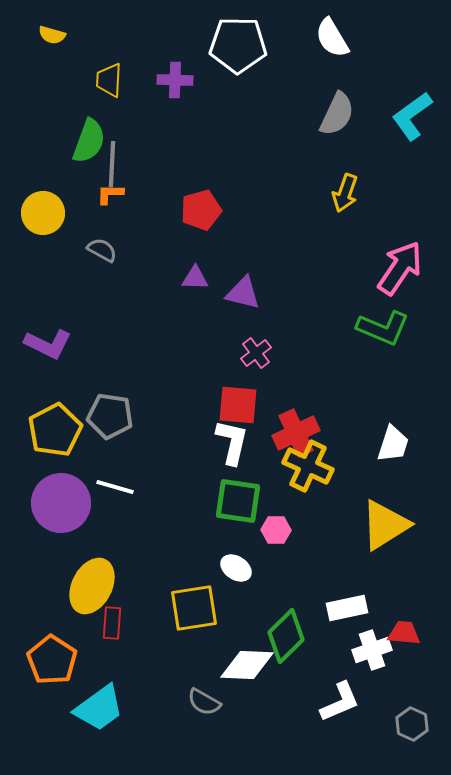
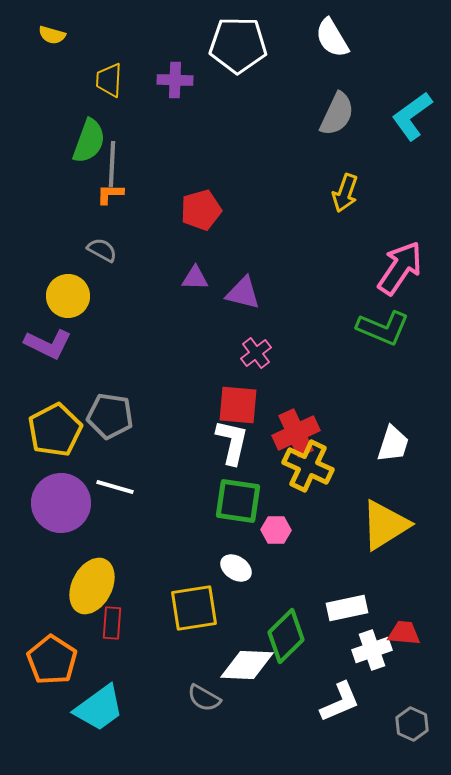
yellow circle at (43, 213): moved 25 px right, 83 px down
gray semicircle at (204, 702): moved 4 px up
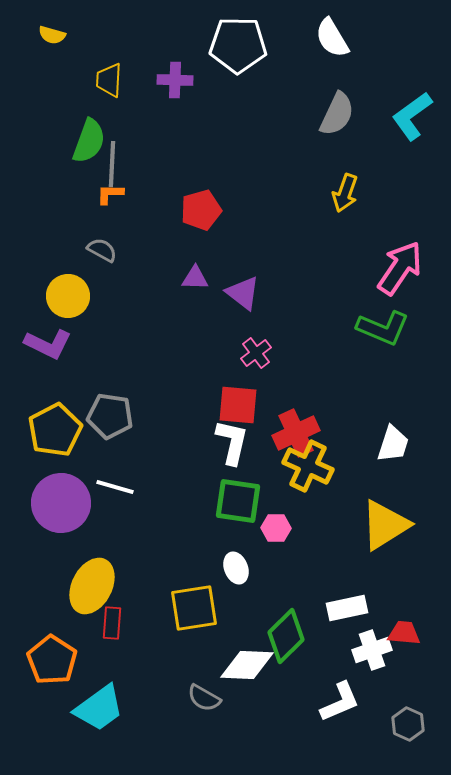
purple triangle at (243, 293): rotated 24 degrees clockwise
pink hexagon at (276, 530): moved 2 px up
white ellipse at (236, 568): rotated 36 degrees clockwise
gray hexagon at (412, 724): moved 4 px left
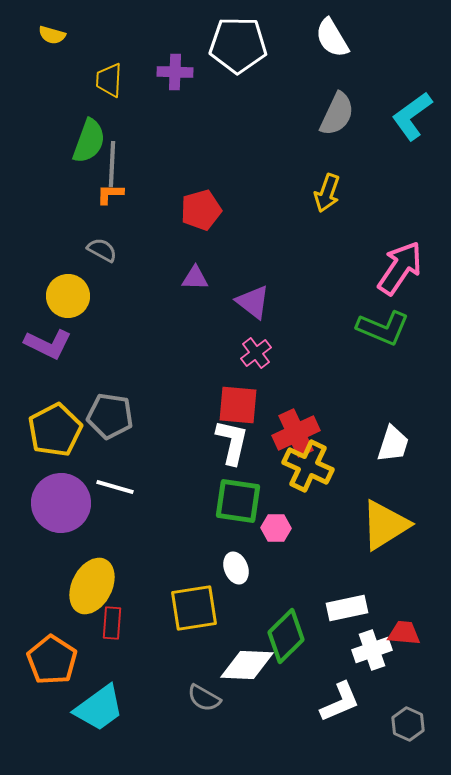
purple cross at (175, 80): moved 8 px up
yellow arrow at (345, 193): moved 18 px left
purple triangle at (243, 293): moved 10 px right, 9 px down
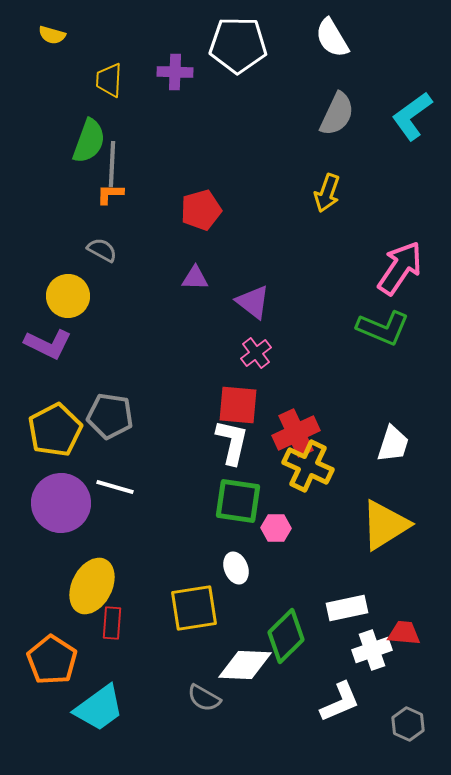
white diamond at (247, 665): moved 2 px left
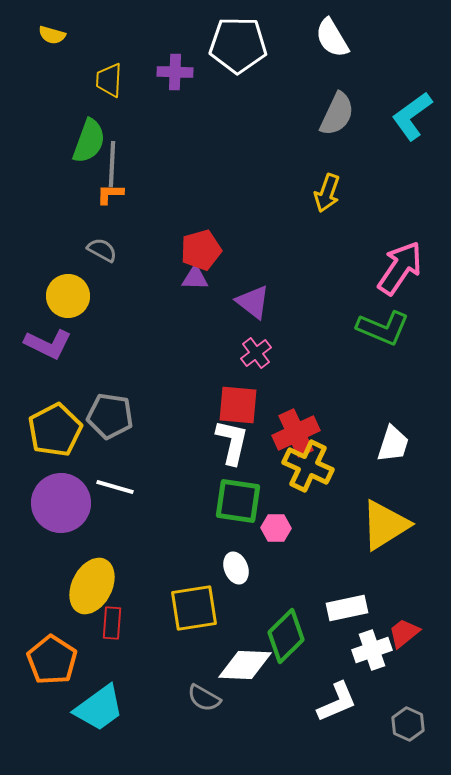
red pentagon at (201, 210): moved 40 px down
red trapezoid at (404, 633): rotated 44 degrees counterclockwise
white L-shape at (340, 702): moved 3 px left
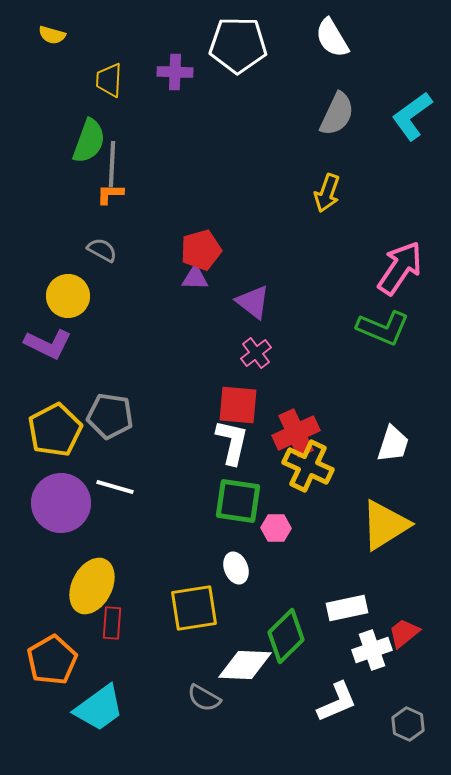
orange pentagon at (52, 660): rotated 9 degrees clockwise
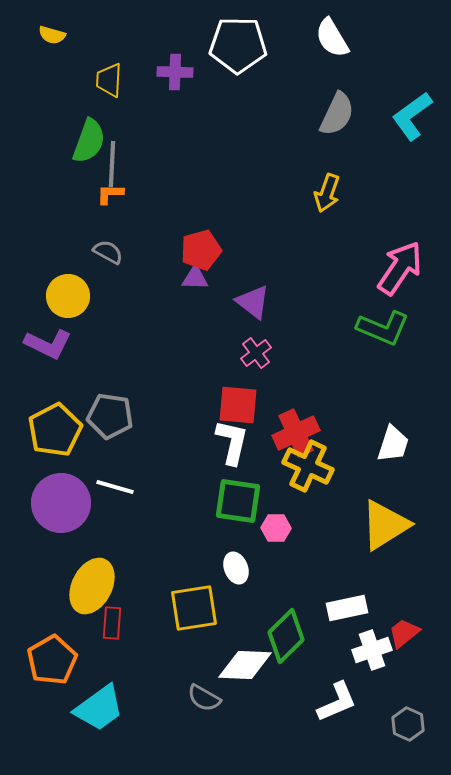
gray semicircle at (102, 250): moved 6 px right, 2 px down
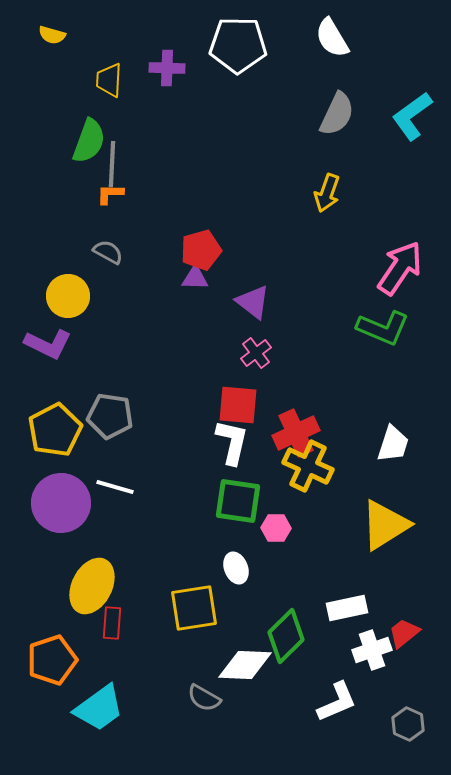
purple cross at (175, 72): moved 8 px left, 4 px up
orange pentagon at (52, 660): rotated 12 degrees clockwise
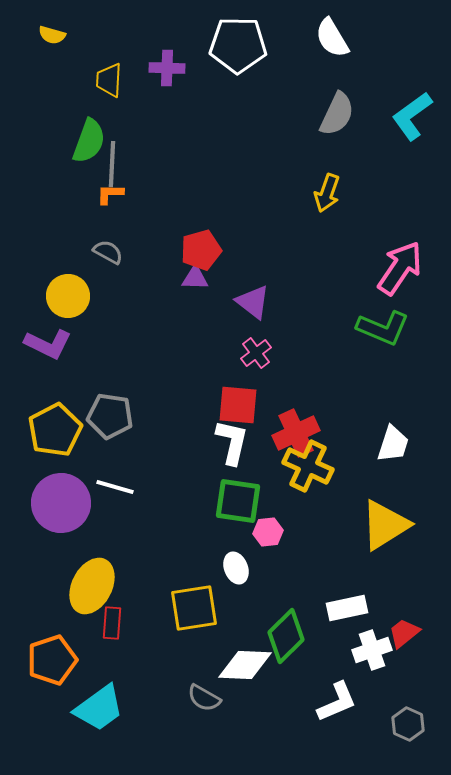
pink hexagon at (276, 528): moved 8 px left, 4 px down; rotated 8 degrees counterclockwise
